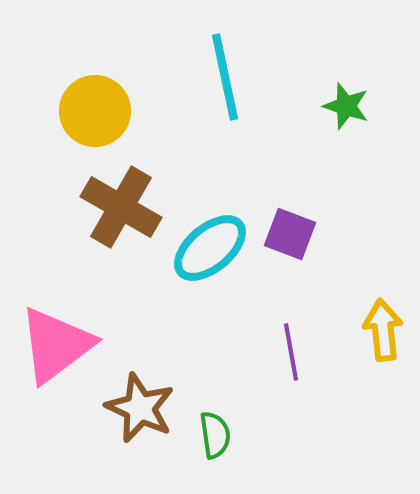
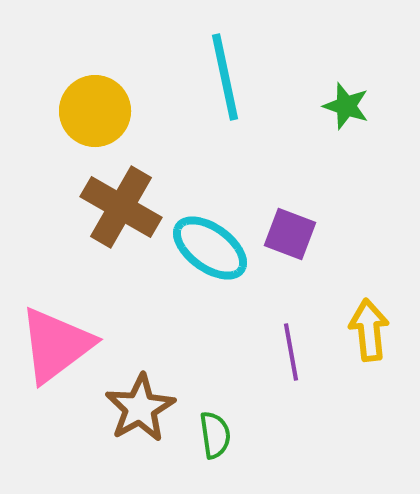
cyan ellipse: rotated 76 degrees clockwise
yellow arrow: moved 14 px left
brown star: rotated 18 degrees clockwise
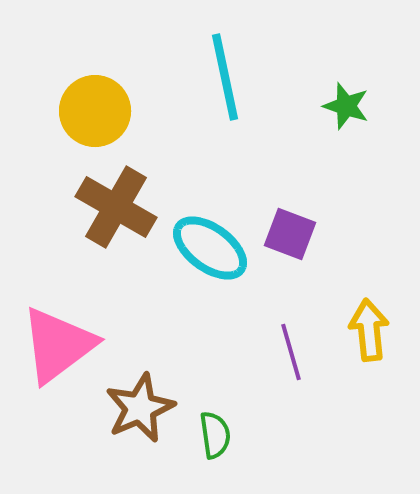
brown cross: moved 5 px left
pink triangle: moved 2 px right
purple line: rotated 6 degrees counterclockwise
brown star: rotated 6 degrees clockwise
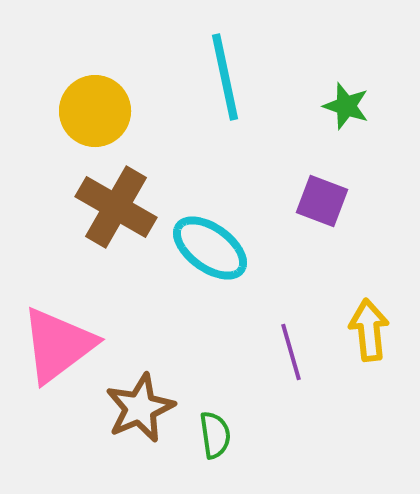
purple square: moved 32 px right, 33 px up
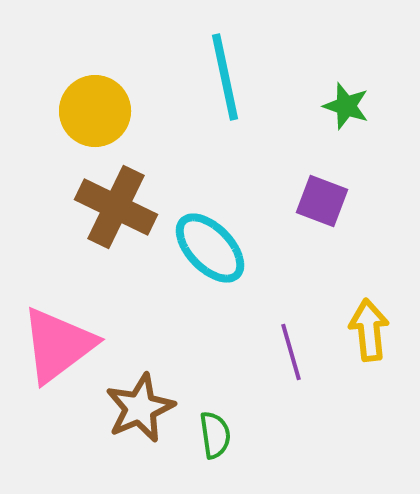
brown cross: rotated 4 degrees counterclockwise
cyan ellipse: rotated 10 degrees clockwise
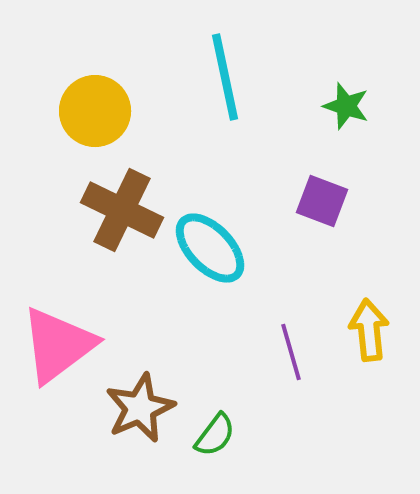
brown cross: moved 6 px right, 3 px down
green semicircle: rotated 45 degrees clockwise
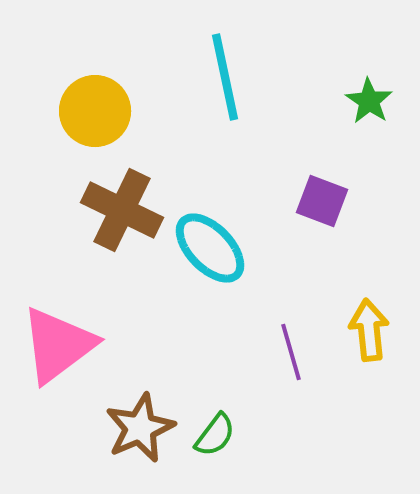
green star: moved 23 px right, 5 px up; rotated 15 degrees clockwise
brown star: moved 20 px down
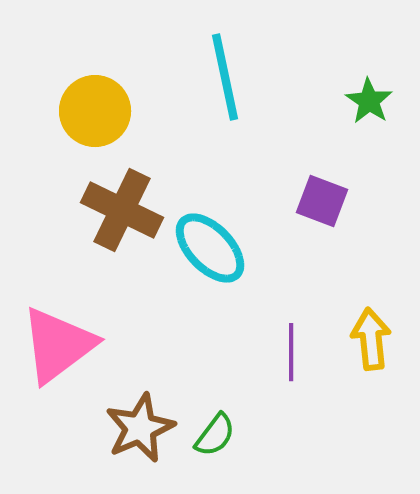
yellow arrow: moved 2 px right, 9 px down
purple line: rotated 16 degrees clockwise
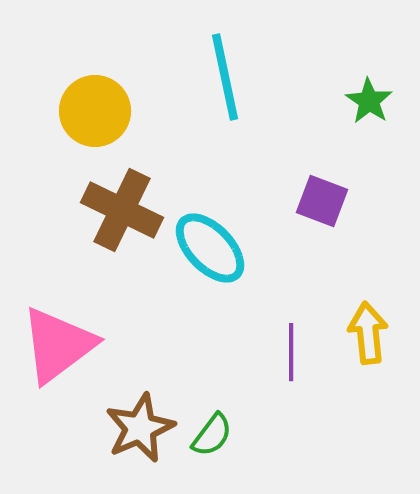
yellow arrow: moved 3 px left, 6 px up
green semicircle: moved 3 px left
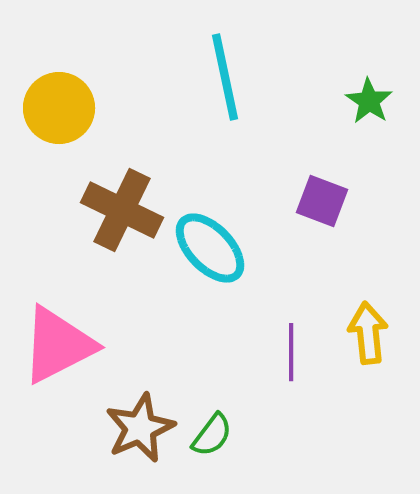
yellow circle: moved 36 px left, 3 px up
pink triangle: rotated 10 degrees clockwise
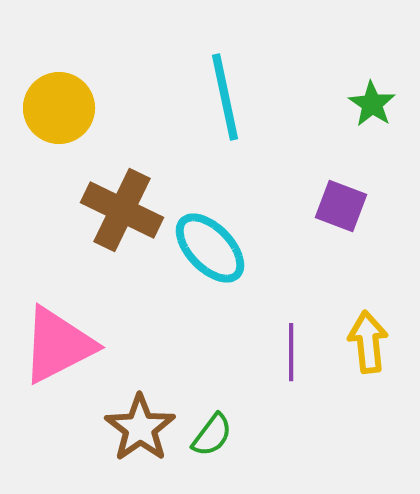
cyan line: moved 20 px down
green star: moved 3 px right, 3 px down
purple square: moved 19 px right, 5 px down
yellow arrow: moved 9 px down
brown star: rotated 12 degrees counterclockwise
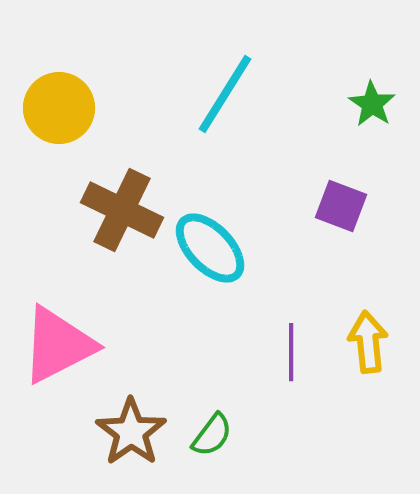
cyan line: moved 3 px up; rotated 44 degrees clockwise
brown star: moved 9 px left, 4 px down
